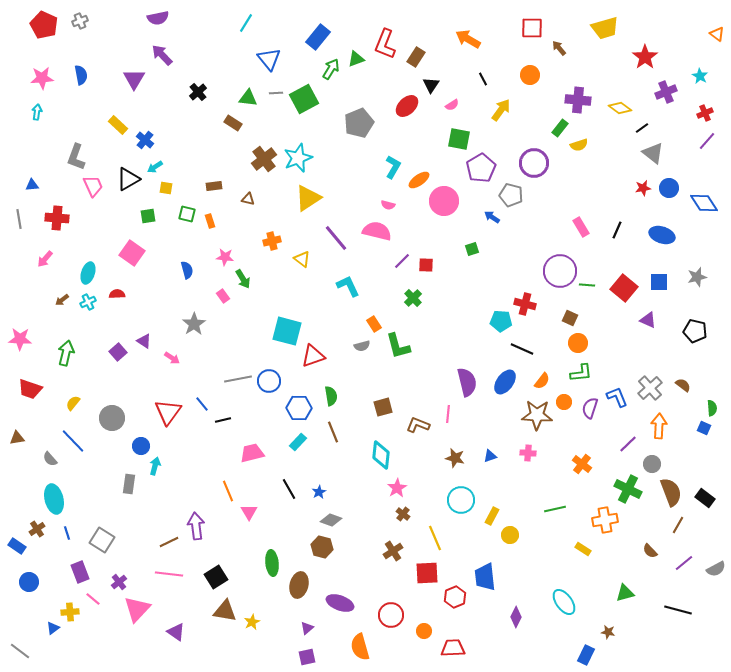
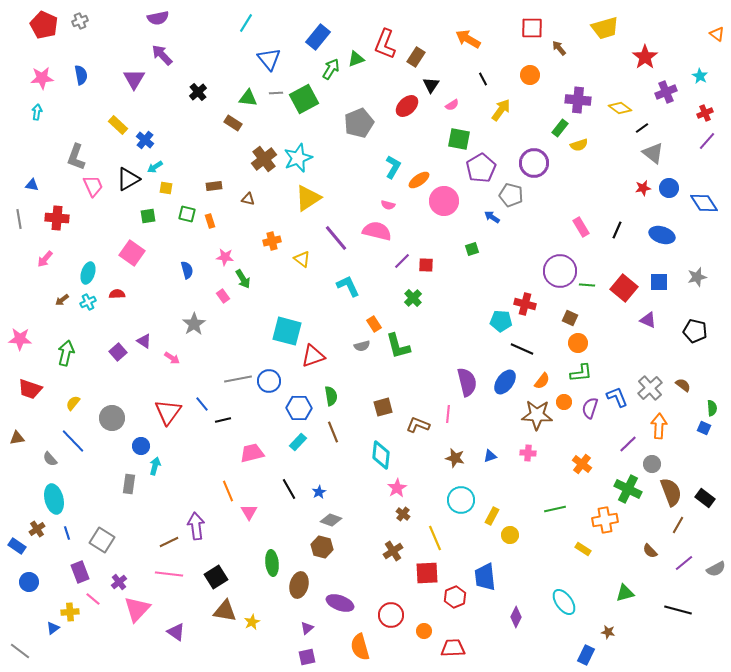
blue triangle at (32, 185): rotated 16 degrees clockwise
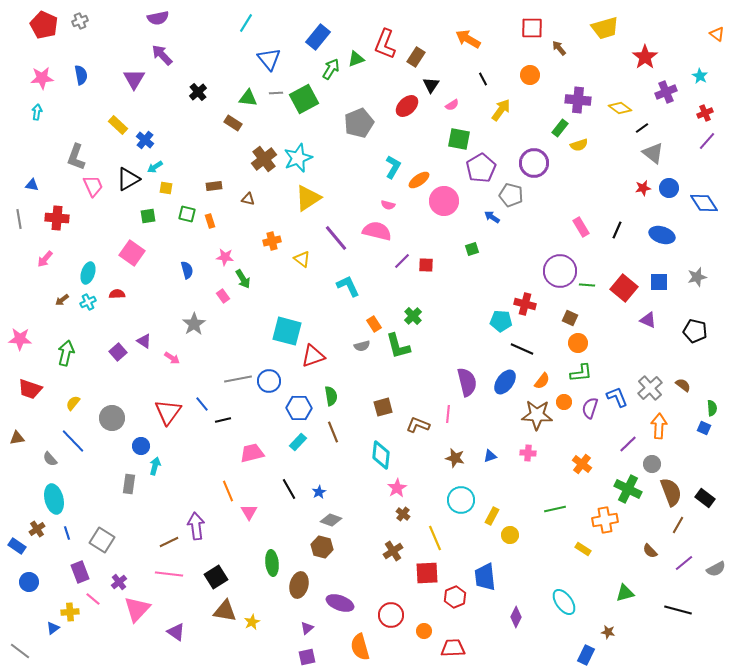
green cross at (413, 298): moved 18 px down
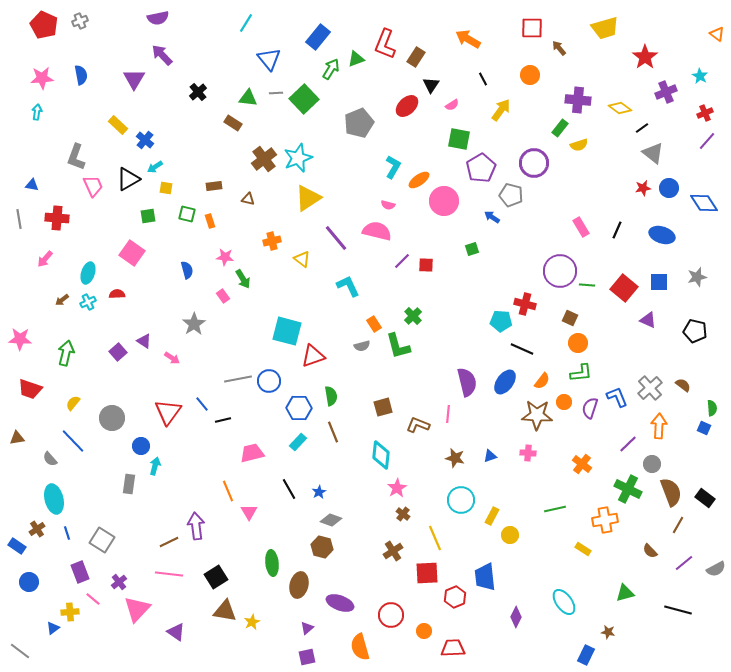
green square at (304, 99): rotated 16 degrees counterclockwise
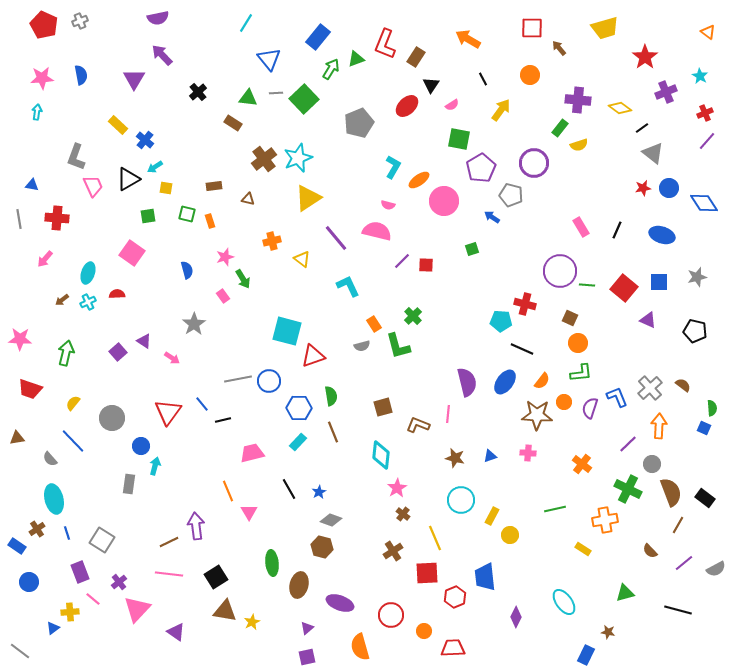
orange triangle at (717, 34): moved 9 px left, 2 px up
pink star at (225, 257): rotated 24 degrees counterclockwise
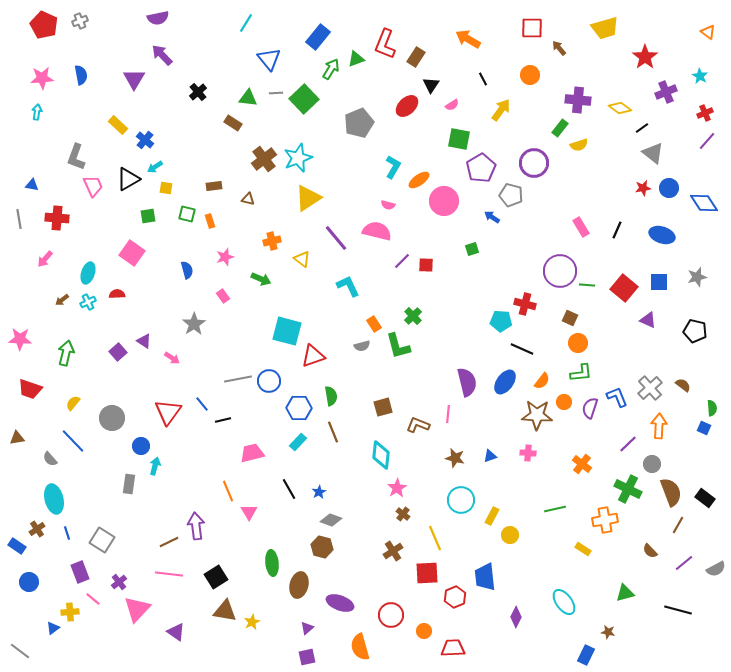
green arrow at (243, 279): moved 18 px right; rotated 36 degrees counterclockwise
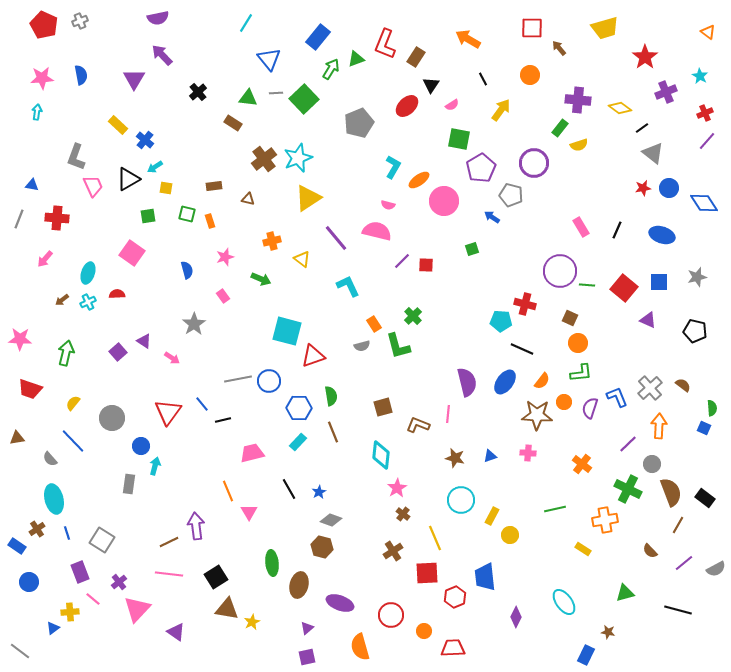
gray line at (19, 219): rotated 30 degrees clockwise
brown triangle at (225, 611): moved 2 px right, 2 px up
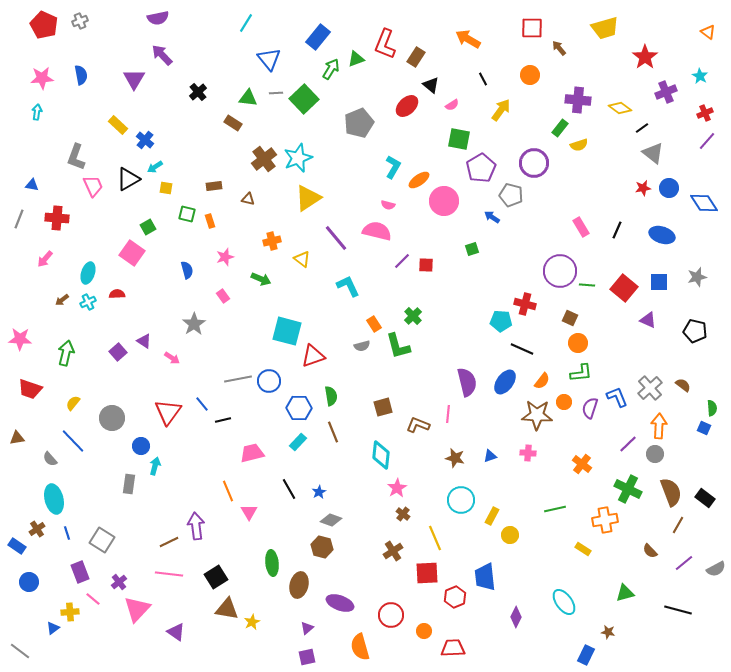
black triangle at (431, 85): rotated 24 degrees counterclockwise
green square at (148, 216): moved 11 px down; rotated 21 degrees counterclockwise
gray circle at (652, 464): moved 3 px right, 10 px up
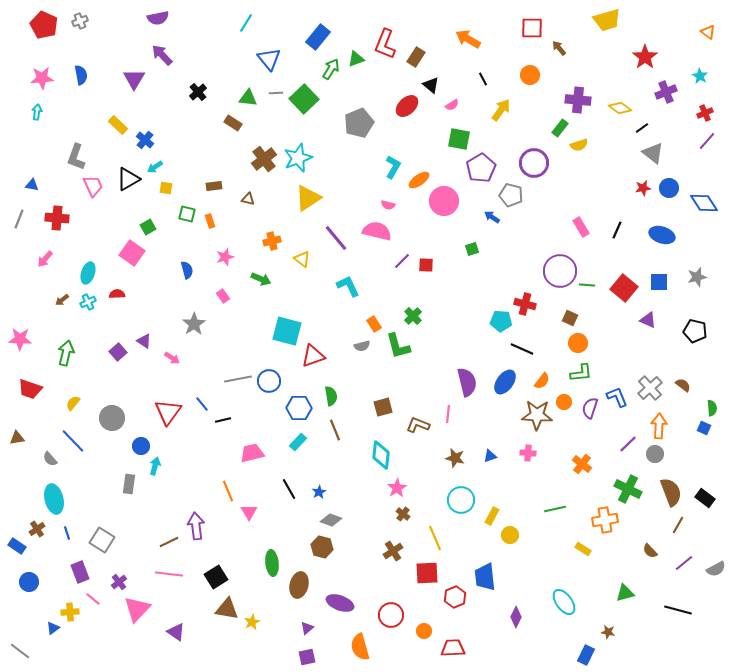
yellow trapezoid at (605, 28): moved 2 px right, 8 px up
brown line at (333, 432): moved 2 px right, 2 px up
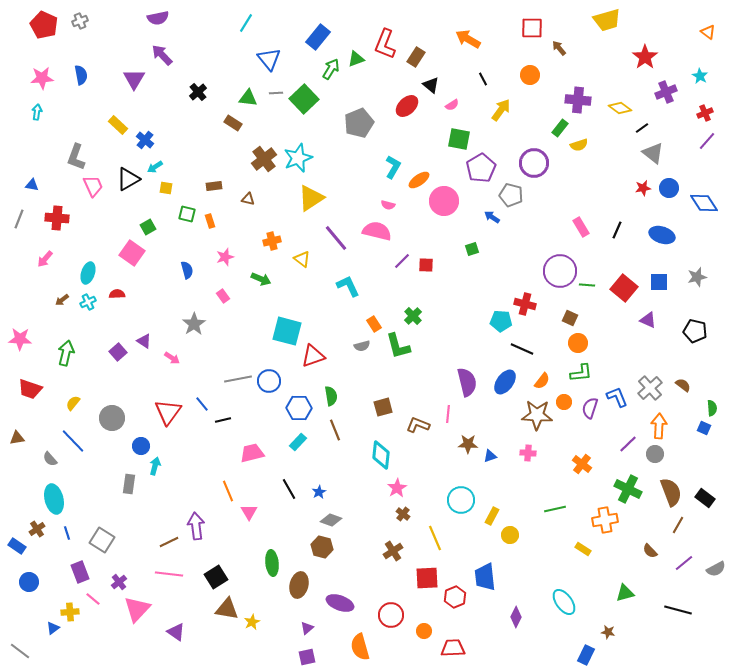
yellow triangle at (308, 198): moved 3 px right
brown star at (455, 458): moved 13 px right, 14 px up; rotated 12 degrees counterclockwise
red square at (427, 573): moved 5 px down
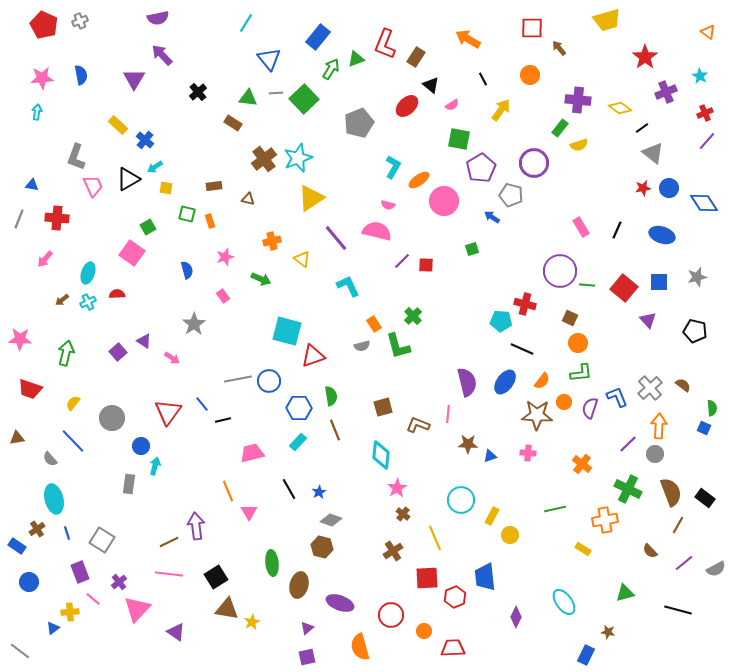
purple triangle at (648, 320): rotated 24 degrees clockwise
